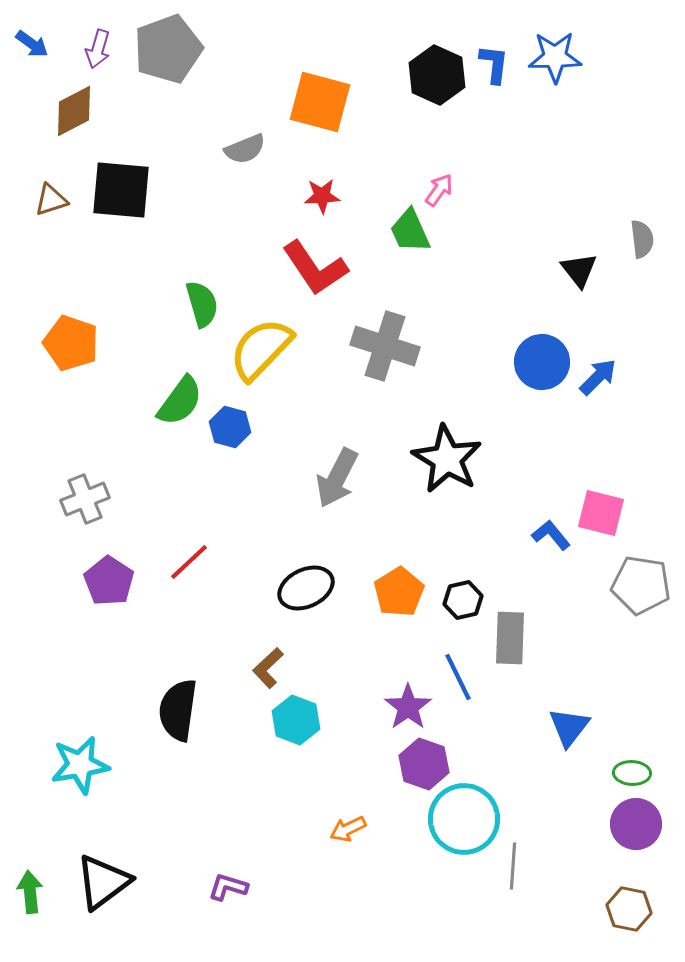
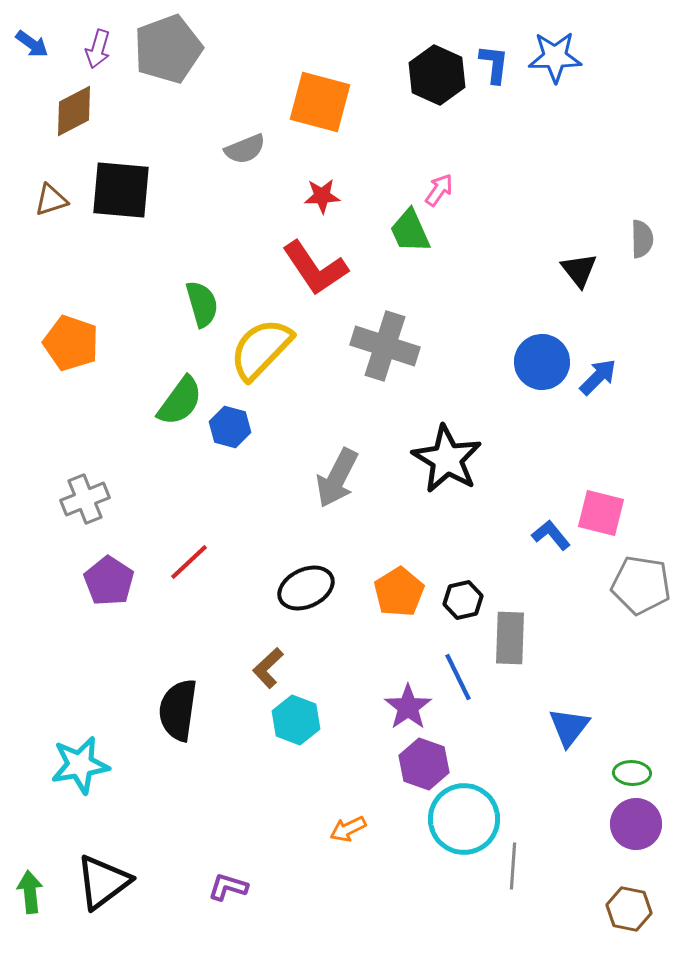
gray semicircle at (642, 239): rotated 6 degrees clockwise
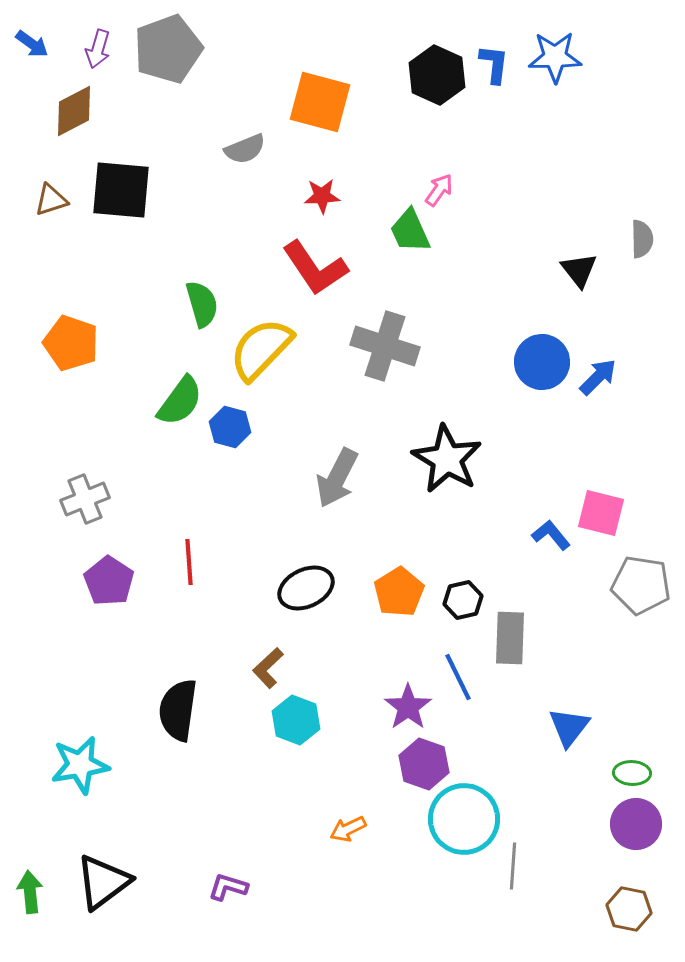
red line at (189, 562): rotated 51 degrees counterclockwise
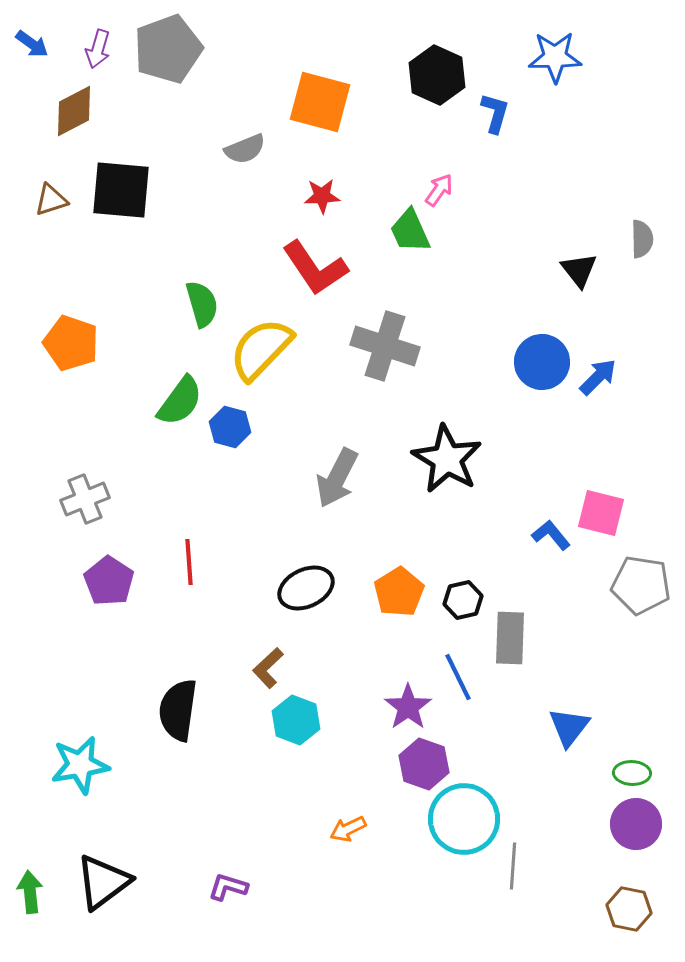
blue L-shape at (494, 64): moved 1 px right, 49 px down; rotated 9 degrees clockwise
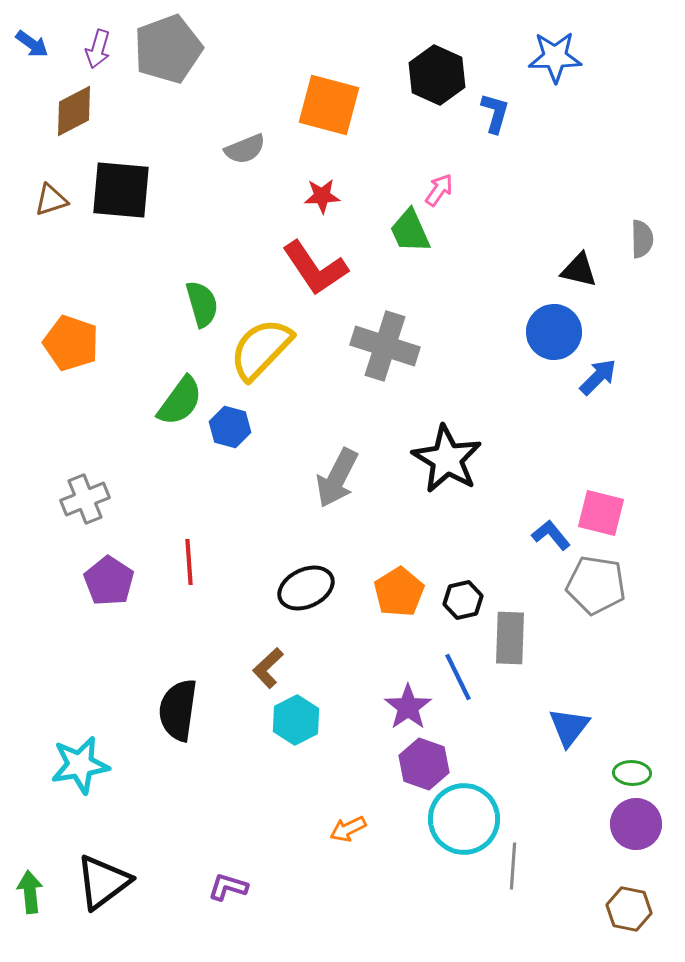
orange square at (320, 102): moved 9 px right, 3 px down
black triangle at (579, 270): rotated 39 degrees counterclockwise
blue circle at (542, 362): moved 12 px right, 30 px up
gray pentagon at (641, 585): moved 45 px left
cyan hexagon at (296, 720): rotated 12 degrees clockwise
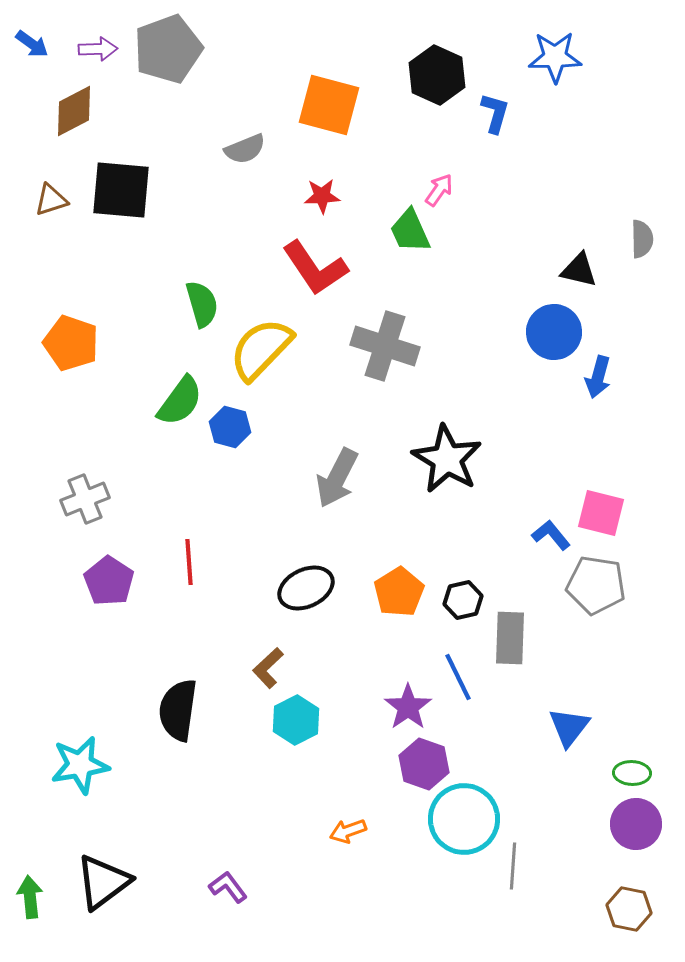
purple arrow at (98, 49): rotated 108 degrees counterclockwise
blue arrow at (598, 377): rotated 150 degrees clockwise
orange arrow at (348, 829): moved 2 px down; rotated 6 degrees clockwise
purple L-shape at (228, 887): rotated 36 degrees clockwise
green arrow at (30, 892): moved 5 px down
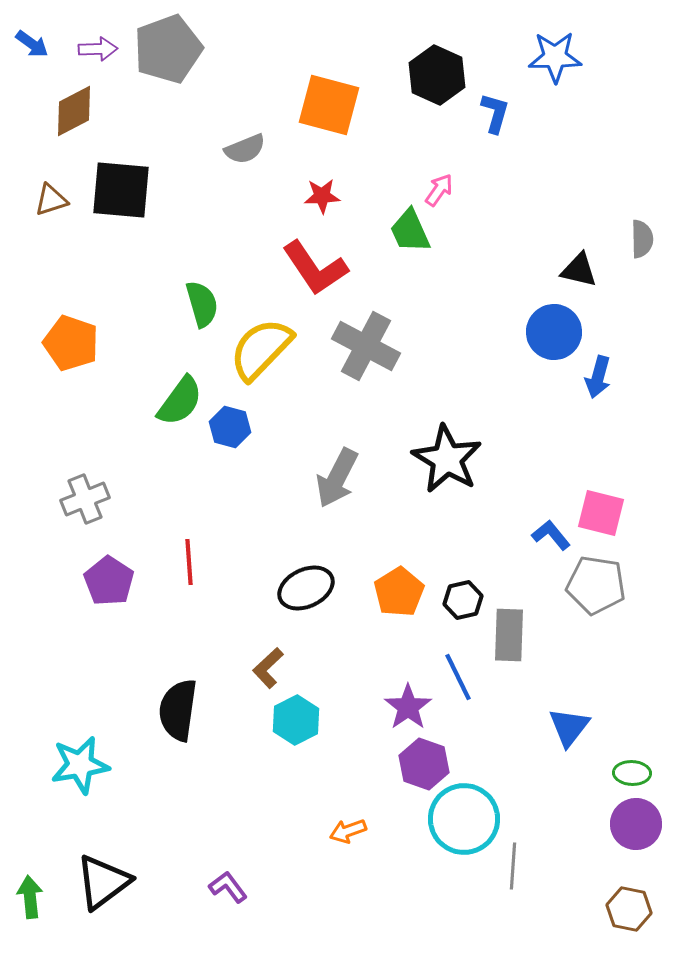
gray cross at (385, 346): moved 19 px left; rotated 10 degrees clockwise
gray rectangle at (510, 638): moved 1 px left, 3 px up
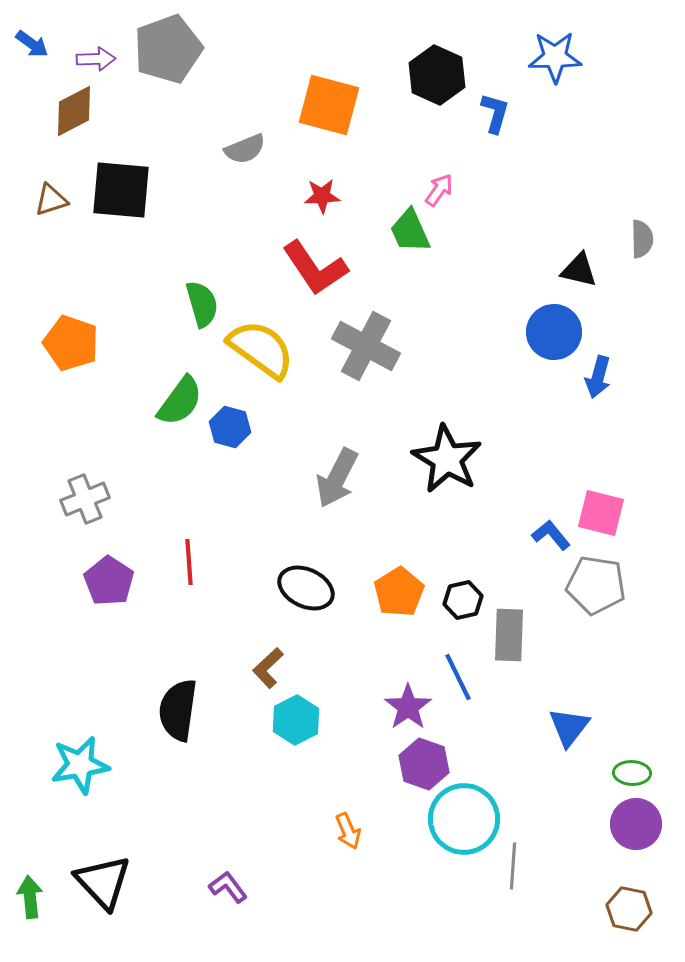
purple arrow at (98, 49): moved 2 px left, 10 px down
yellow semicircle at (261, 349): rotated 82 degrees clockwise
black ellipse at (306, 588): rotated 50 degrees clockwise
orange arrow at (348, 831): rotated 93 degrees counterclockwise
black triangle at (103, 882): rotated 36 degrees counterclockwise
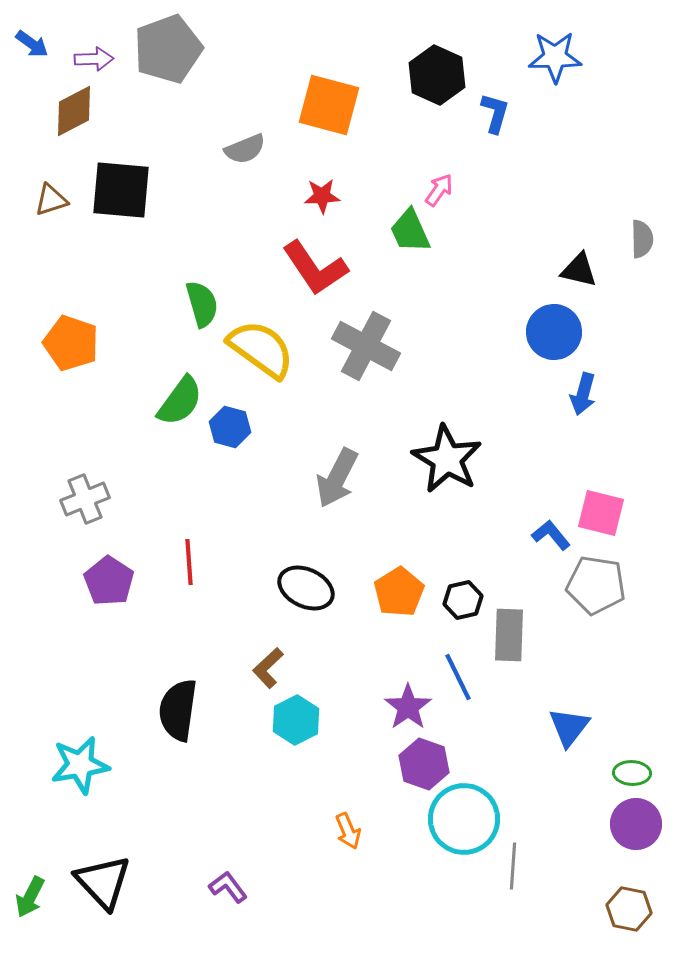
purple arrow at (96, 59): moved 2 px left
blue arrow at (598, 377): moved 15 px left, 17 px down
green arrow at (30, 897): rotated 147 degrees counterclockwise
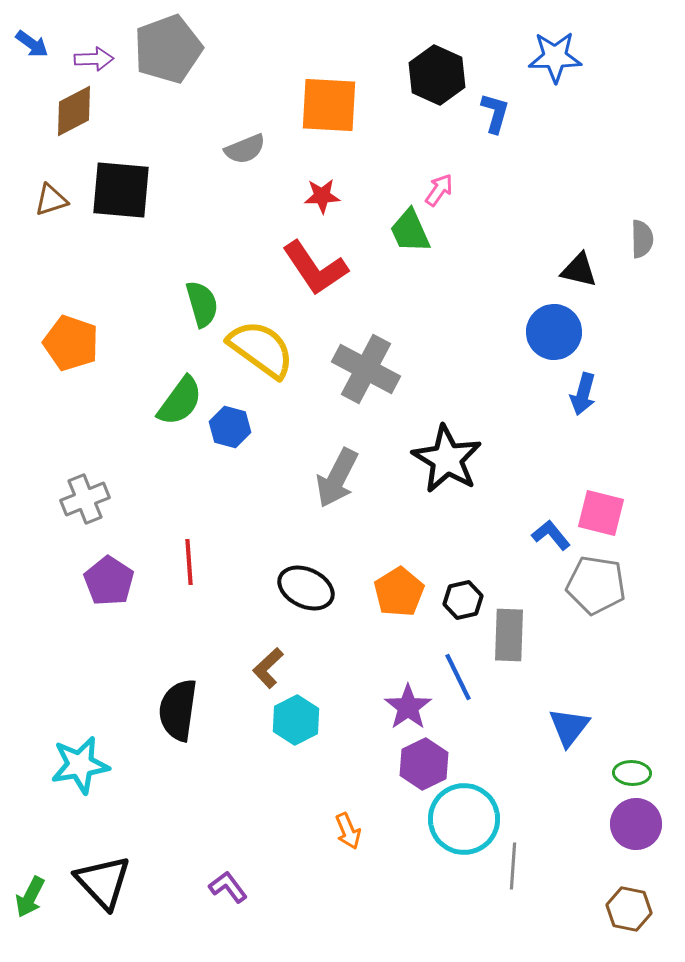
orange square at (329, 105): rotated 12 degrees counterclockwise
gray cross at (366, 346): moved 23 px down
purple hexagon at (424, 764): rotated 15 degrees clockwise
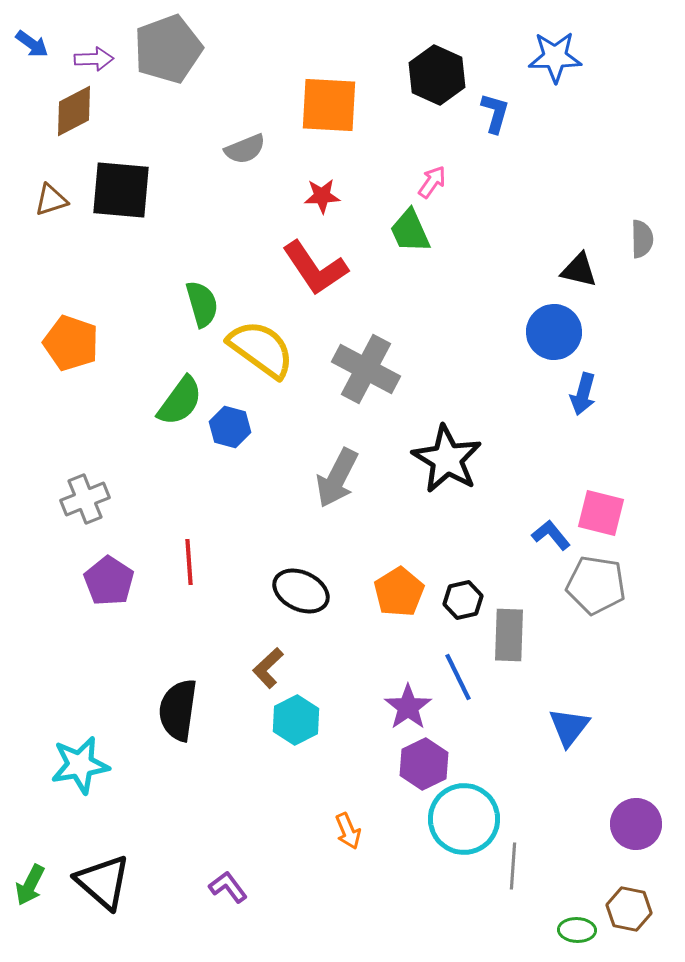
pink arrow at (439, 190): moved 7 px left, 8 px up
black ellipse at (306, 588): moved 5 px left, 3 px down
green ellipse at (632, 773): moved 55 px left, 157 px down
black triangle at (103, 882): rotated 6 degrees counterclockwise
green arrow at (30, 897): moved 12 px up
